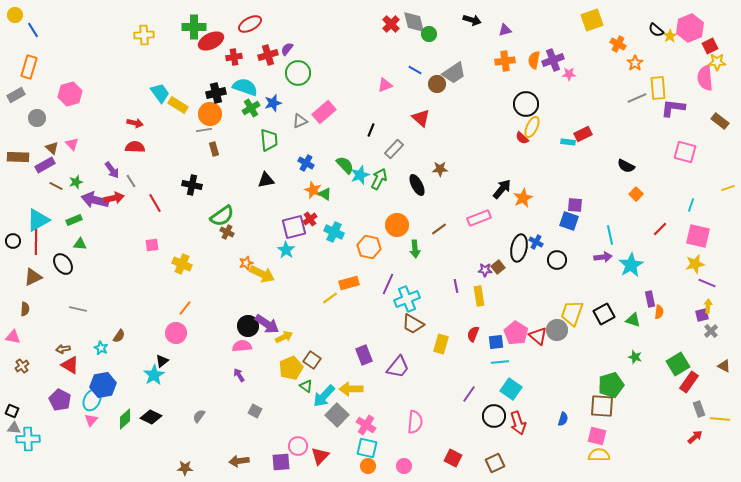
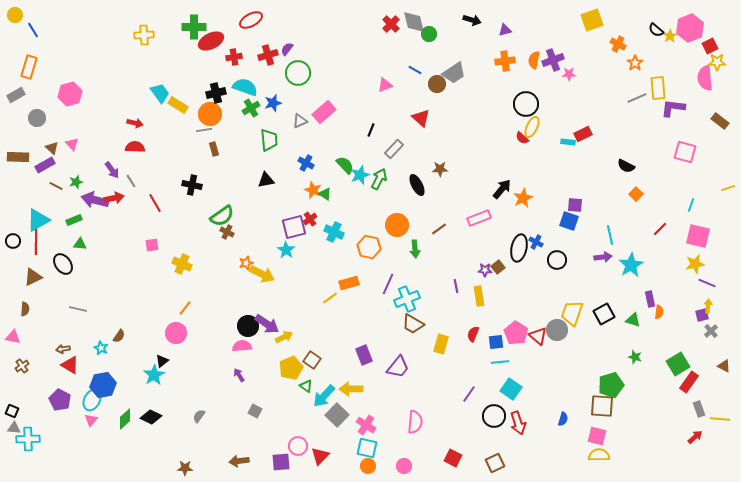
red ellipse at (250, 24): moved 1 px right, 4 px up
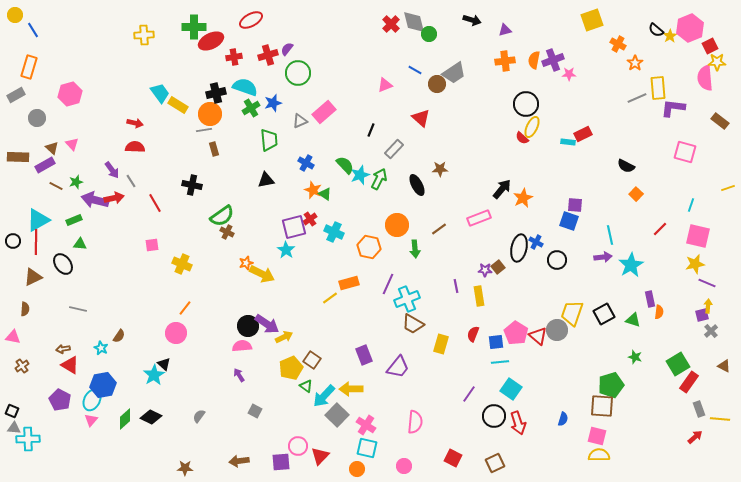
black triangle at (162, 361): moved 2 px right, 3 px down; rotated 40 degrees counterclockwise
orange circle at (368, 466): moved 11 px left, 3 px down
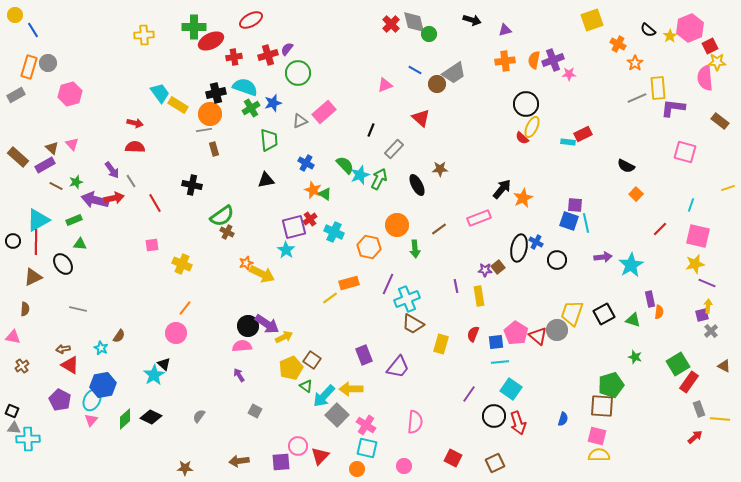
black semicircle at (656, 30): moved 8 px left
gray circle at (37, 118): moved 11 px right, 55 px up
brown rectangle at (18, 157): rotated 40 degrees clockwise
cyan line at (610, 235): moved 24 px left, 12 px up
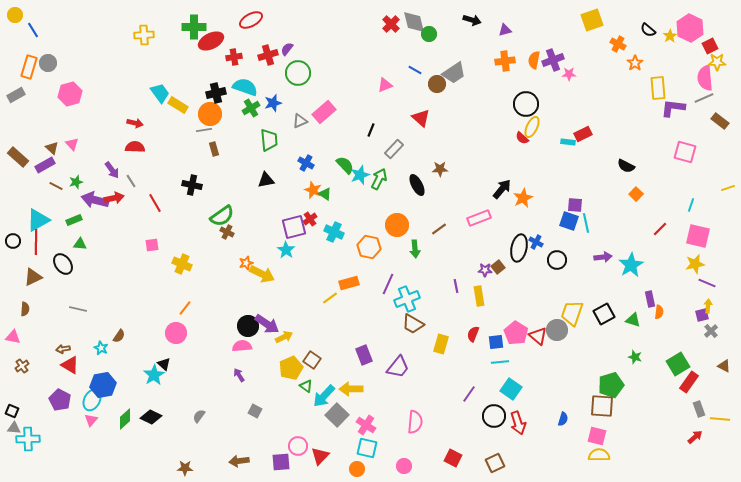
pink hexagon at (690, 28): rotated 12 degrees counterclockwise
gray line at (637, 98): moved 67 px right
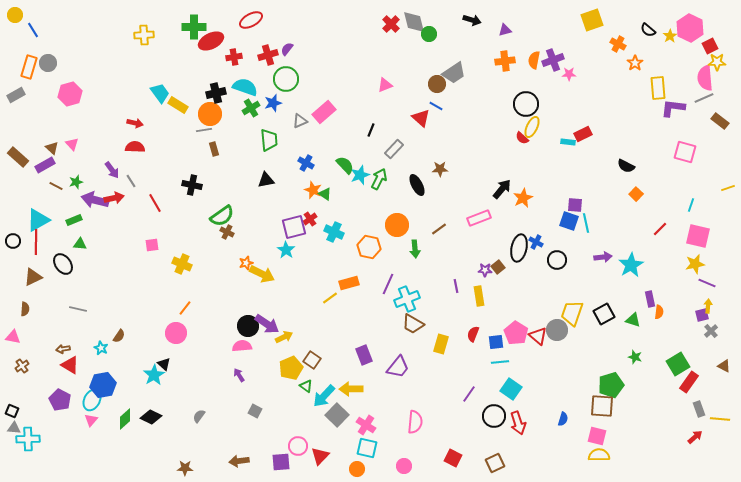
blue line at (415, 70): moved 21 px right, 36 px down
green circle at (298, 73): moved 12 px left, 6 px down
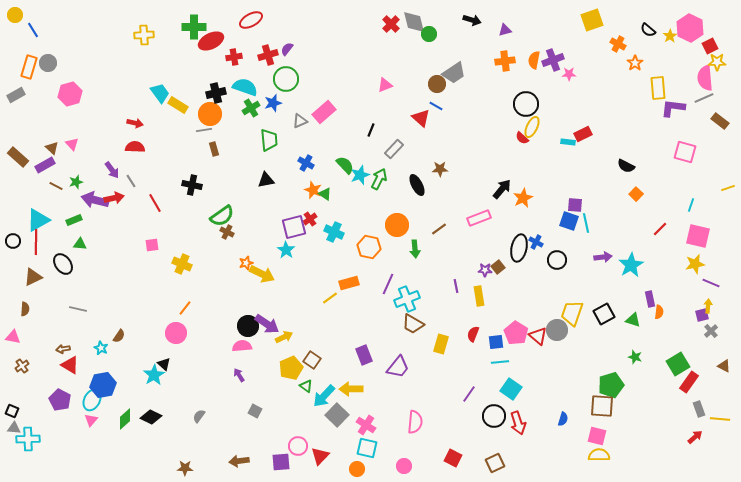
purple line at (707, 283): moved 4 px right
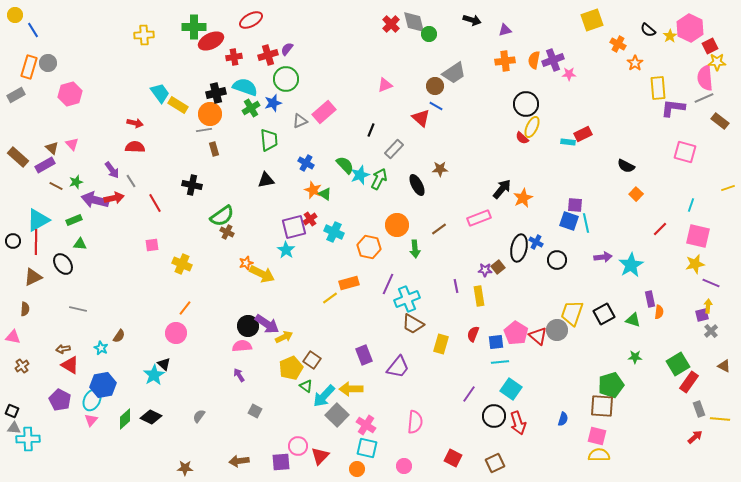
brown circle at (437, 84): moved 2 px left, 2 px down
green star at (635, 357): rotated 16 degrees counterclockwise
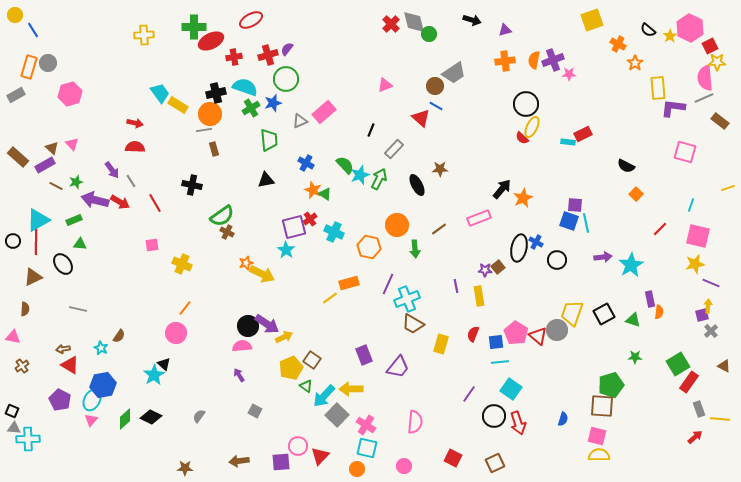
red arrow at (114, 198): moved 6 px right, 4 px down; rotated 42 degrees clockwise
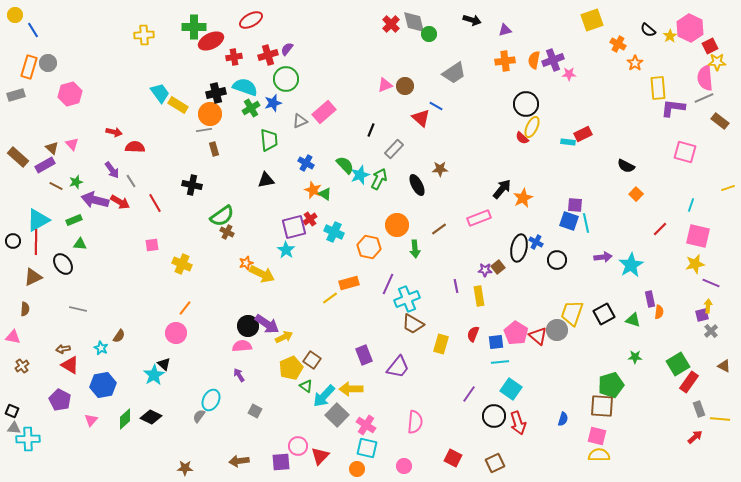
brown circle at (435, 86): moved 30 px left
gray rectangle at (16, 95): rotated 12 degrees clockwise
red arrow at (135, 123): moved 21 px left, 9 px down
cyan ellipse at (92, 400): moved 119 px right
